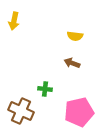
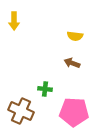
yellow arrow: rotated 12 degrees counterclockwise
pink pentagon: moved 5 px left; rotated 16 degrees clockwise
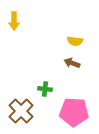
yellow semicircle: moved 5 px down
brown cross: rotated 20 degrees clockwise
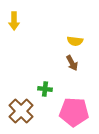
brown arrow: rotated 140 degrees counterclockwise
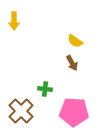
yellow semicircle: rotated 28 degrees clockwise
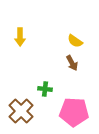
yellow arrow: moved 6 px right, 16 px down
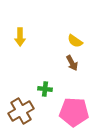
brown cross: rotated 15 degrees clockwise
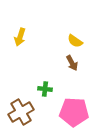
yellow arrow: rotated 18 degrees clockwise
brown cross: moved 1 px down
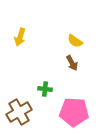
brown cross: moved 2 px left
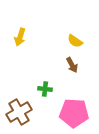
brown arrow: moved 2 px down
pink pentagon: moved 1 px down
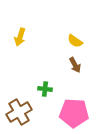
brown arrow: moved 3 px right
